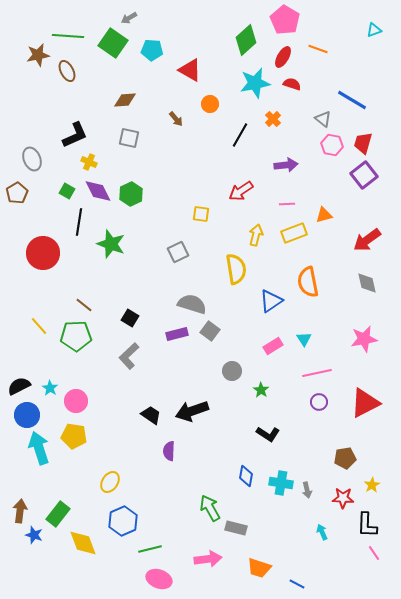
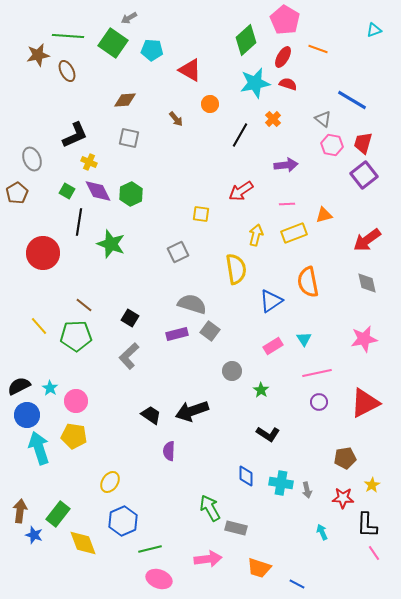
red semicircle at (292, 84): moved 4 px left
blue diamond at (246, 476): rotated 10 degrees counterclockwise
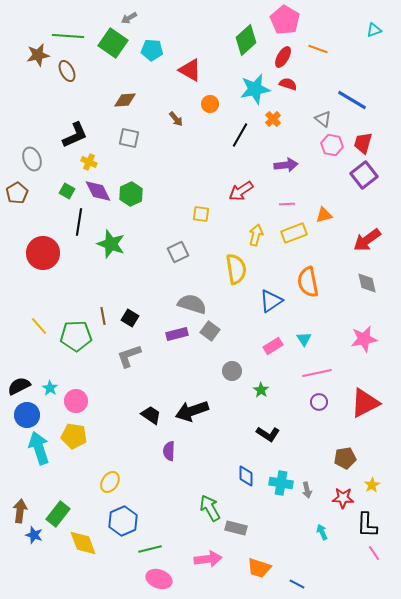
cyan star at (255, 83): moved 6 px down
brown line at (84, 305): moved 19 px right, 11 px down; rotated 42 degrees clockwise
gray L-shape at (129, 356): rotated 24 degrees clockwise
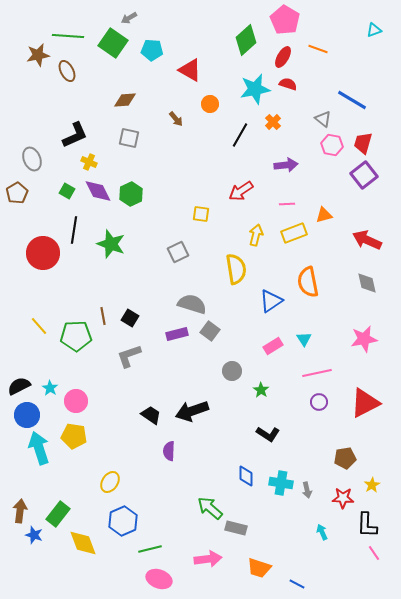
orange cross at (273, 119): moved 3 px down
black line at (79, 222): moved 5 px left, 8 px down
red arrow at (367, 240): rotated 60 degrees clockwise
green arrow at (210, 508): rotated 20 degrees counterclockwise
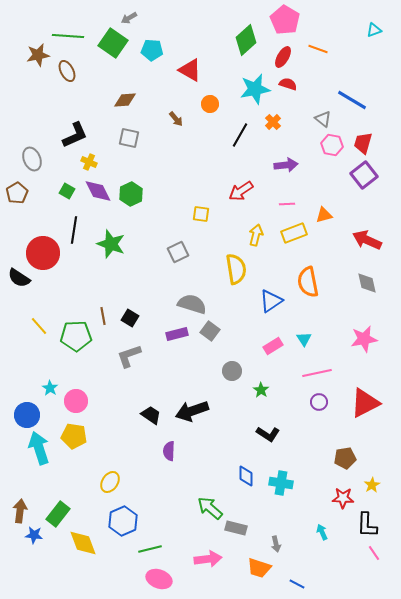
black semicircle at (19, 386): moved 108 px up; rotated 120 degrees counterclockwise
gray arrow at (307, 490): moved 31 px left, 54 px down
blue star at (34, 535): rotated 12 degrees counterclockwise
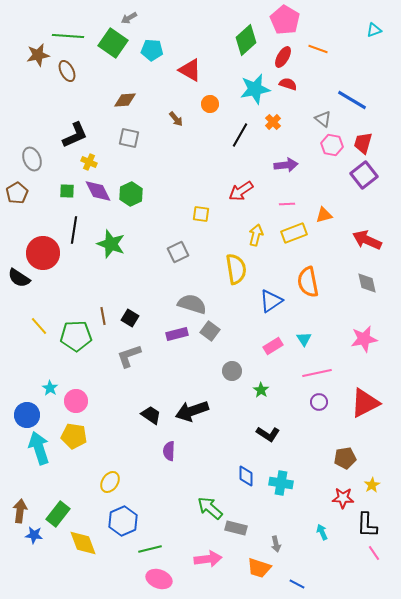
green square at (67, 191): rotated 28 degrees counterclockwise
